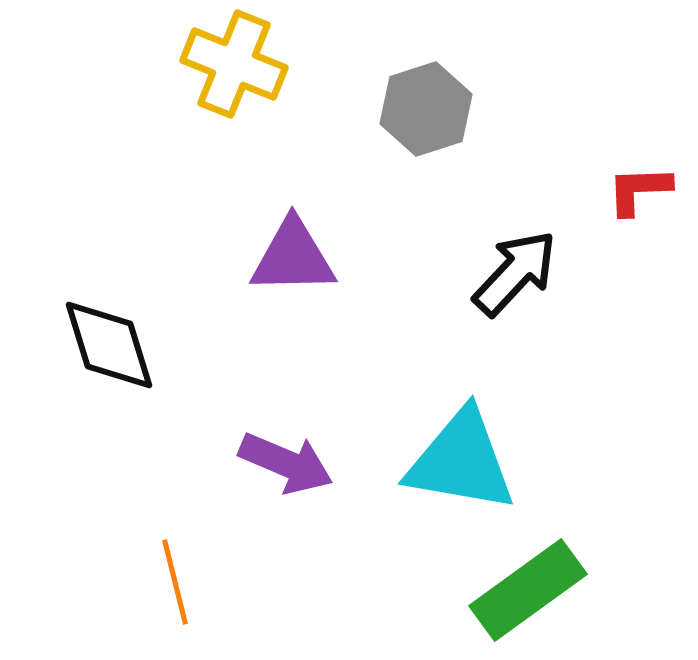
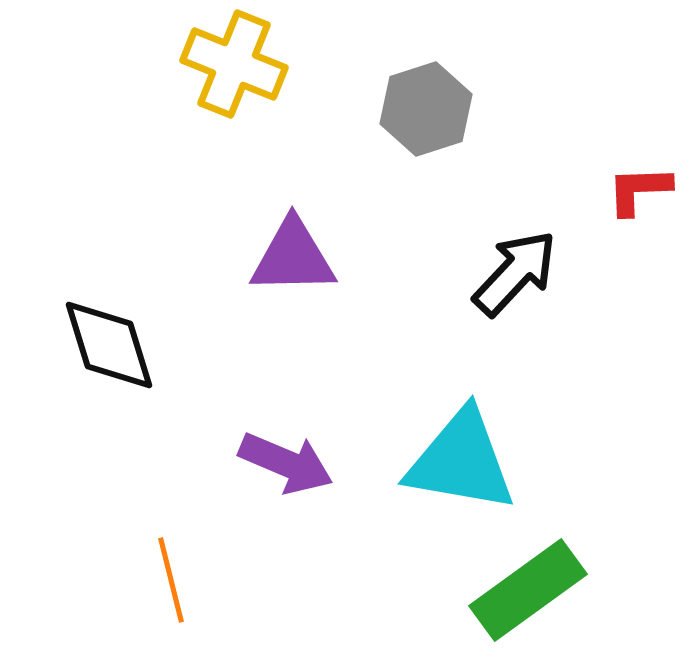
orange line: moved 4 px left, 2 px up
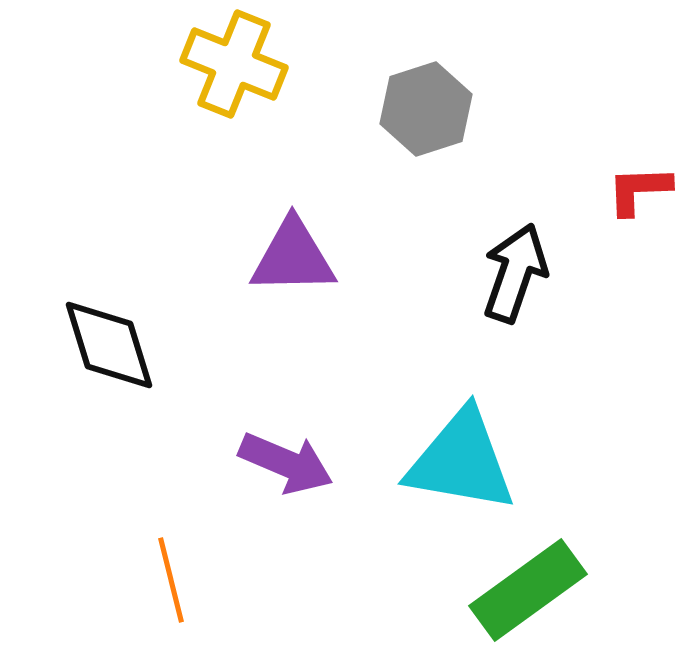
black arrow: rotated 24 degrees counterclockwise
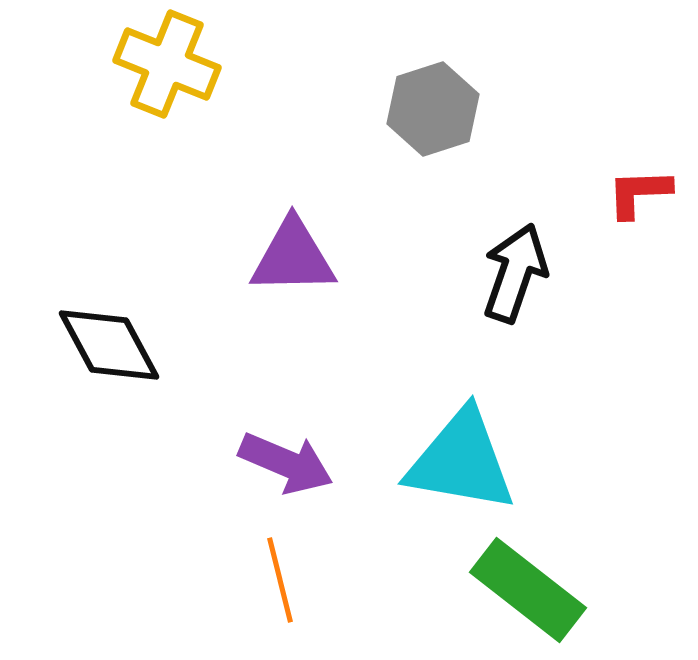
yellow cross: moved 67 px left
gray hexagon: moved 7 px right
red L-shape: moved 3 px down
black diamond: rotated 11 degrees counterclockwise
orange line: moved 109 px right
green rectangle: rotated 74 degrees clockwise
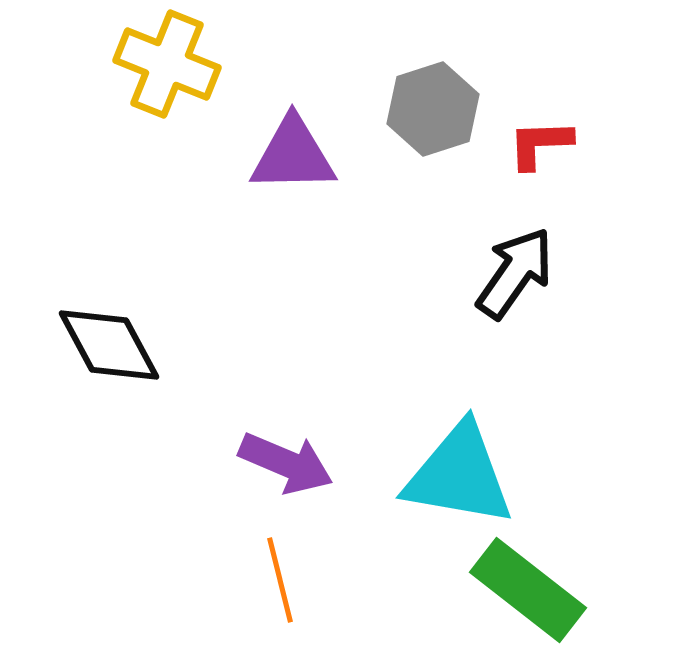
red L-shape: moved 99 px left, 49 px up
purple triangle: moved 102 px up
black arrow: rotated 16 degrees clockwise
cyan triangle: moved 2 px left, 14 px down
